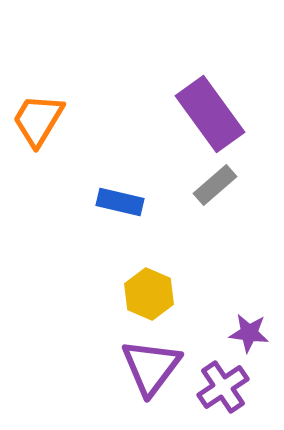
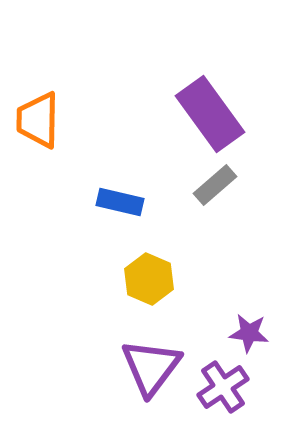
orange trapezoid: rotated 30 degrees counterclockwise
yellow hexagon: moved 15 px up
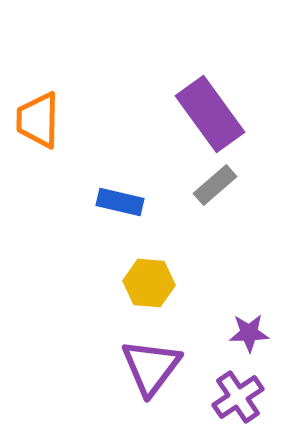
yellow hexagon: moved 4 px down; rotated 18 degrees counterclockwise
purple star: rotated 9 degrees counterclockwise
purple cross: moved 15 px right, 10 px down
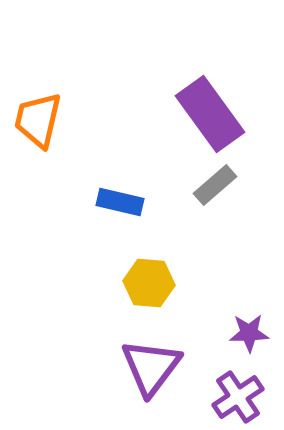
orange trapezoid: rotated 12 degrees clockwise
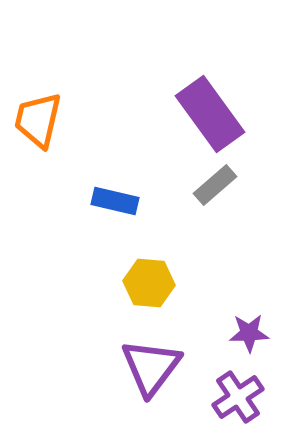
blue rectangle: moved 5 px left, 1 px up
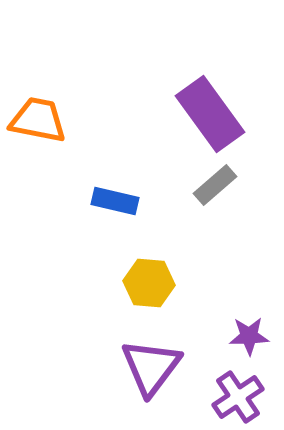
orange trapezoid: rotated 88 degrees clockwise
purple star: moved 3 px down
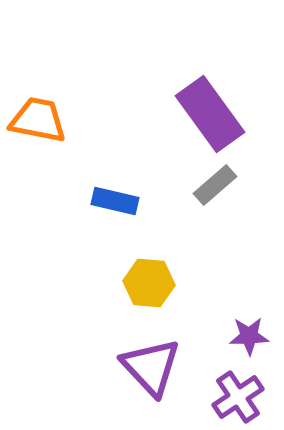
purple triangle: rotated 20 degrees counterclockwise
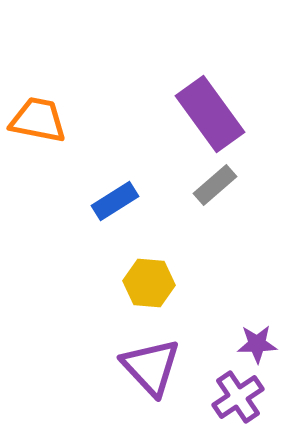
blue rectangle: rotated 45 degrees counterclockwise
purple star: moved 8 px right, 8 px down
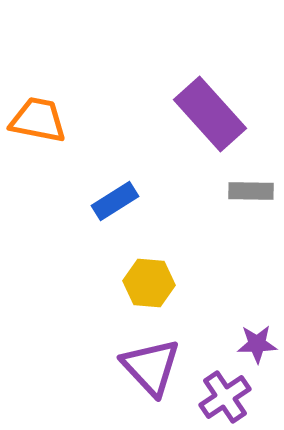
purple rectangle: rotated 6 degrees counterclockwise
gray rectangle: moved 36 px right, 6 px down; rotated 42 degrees clockwise
purple cross: moved 13 px left
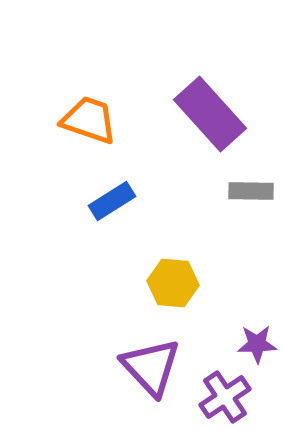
orange trapezoid: moved 51 px right; rotated 8 degrees clockwise
blue rectangle: moved 3 px left
yellow hexagon: moved 24 px right
